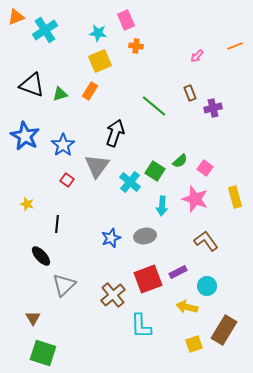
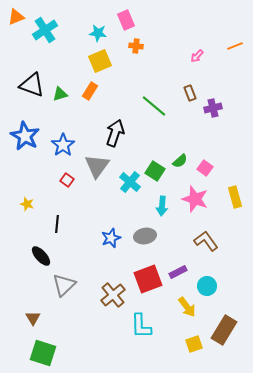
yellow arrow at (187, 307): rotated 140 degrees counterclockwise
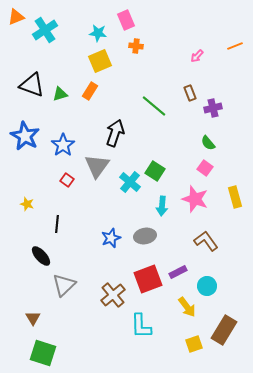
green semicircle at (180, 161): moved 28 px right, 18 px up; rotated 91 degrees clockwise
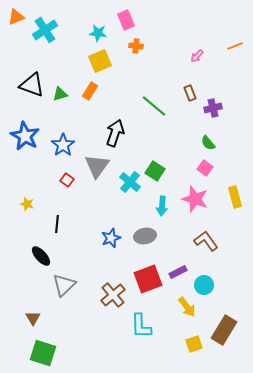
cyan circle at (207, 286): moved 3 px left, 1 px up
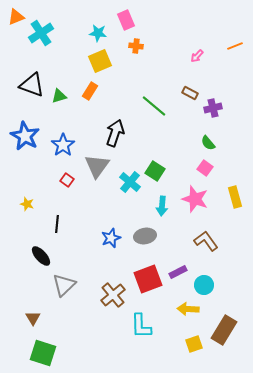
cyan cross at (45, 30): moved 4 px left, 3 px down
brown rectangle at (190, 93): rotated 42 degrees counterclockwise
green triangle at (60, 94): moved 1 px left, 2 px down
yellow arrow at (187, 307): moved 1 px right, 2 px down; rotated 130 degrees clockwise
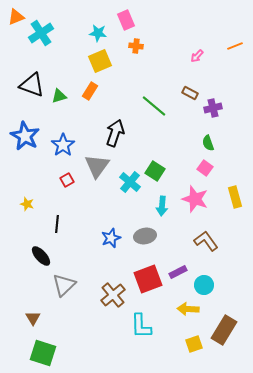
green semicircle at (208, 143): rotated 21 degrees clockwise
red square at (67, 180): rotated 24 degrees clockwise
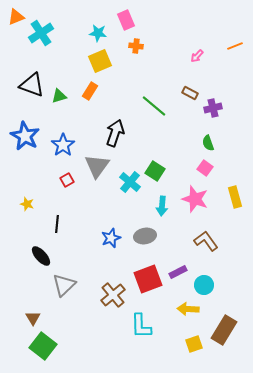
green square at (43, 353): moved 7 px up; rotated 20 degrees clockwise
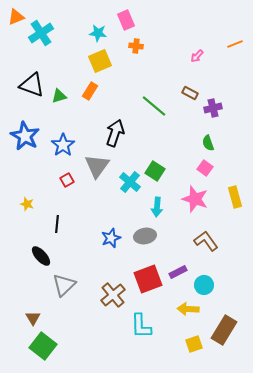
orange line at (235, 46): moved 2 px up
cyan arrow at (162, 206): moved 5 px left, 1 px down
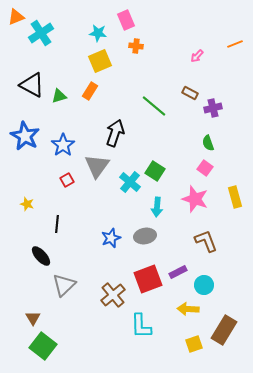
black triangle at (32, 85): rotated 8 degrees clockwise
brown L-shape at (206, 241): rotated 15 degrees clockwise
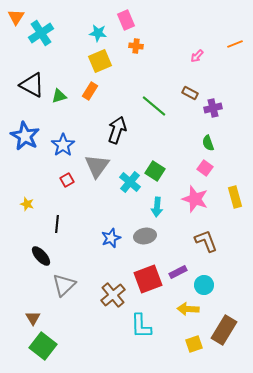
orange triangle at (16, 17): rotated 36 degrees counterclockwise
black arrow at (115, 133): moved 2 px right, 3 px up
